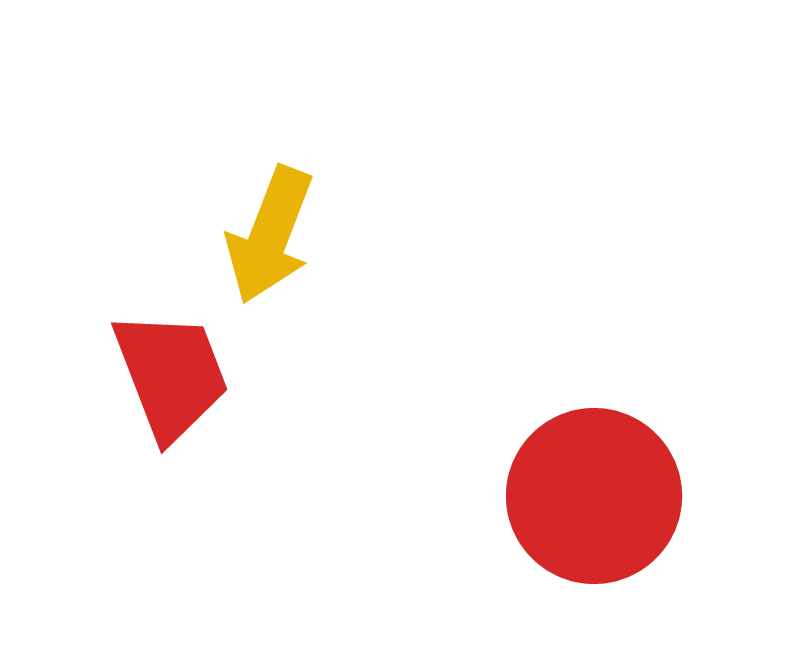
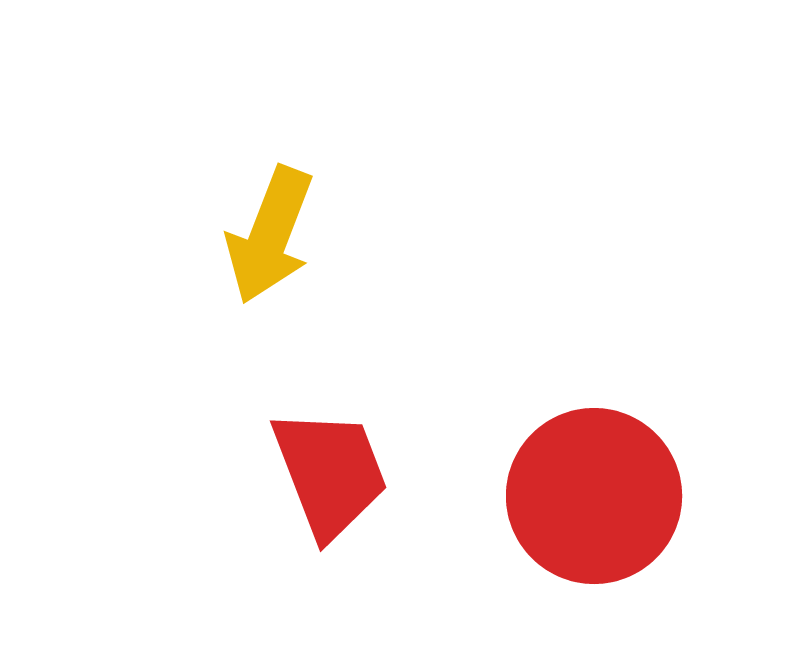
red trapezoid: moved 159 px right, 98 px down
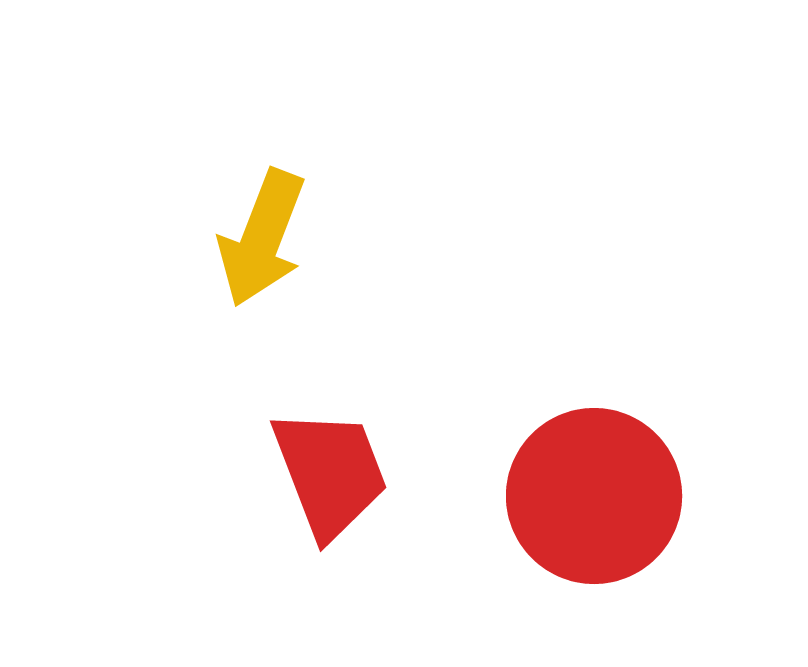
yellow arrow: moved 8 px left, 3 px down
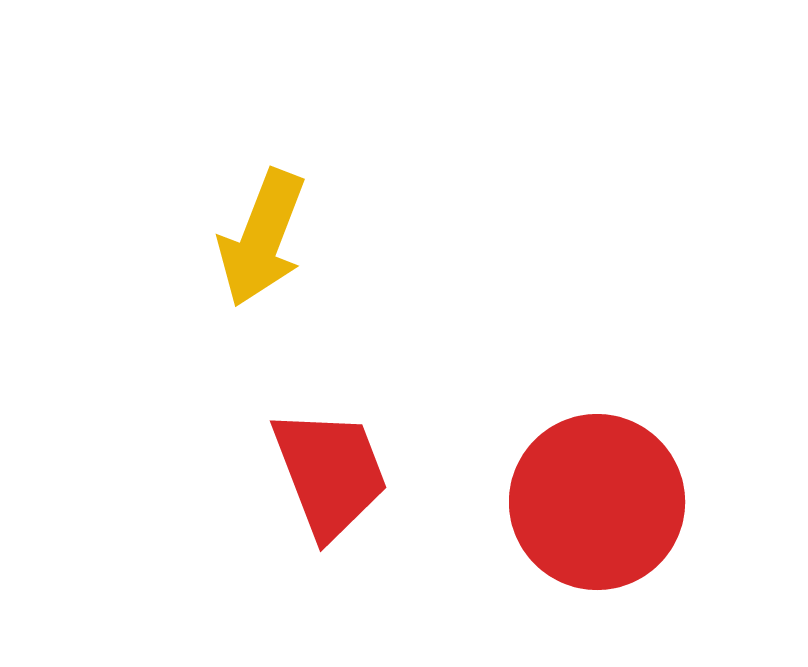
red circle: moved 3 px right, 6 px down
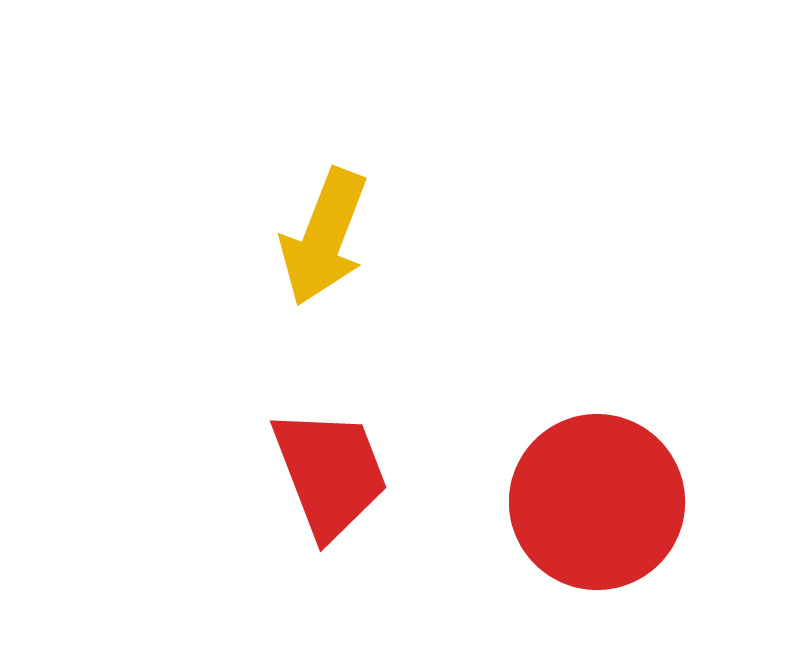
yellow arrow: moved 62 px right, 1 px up
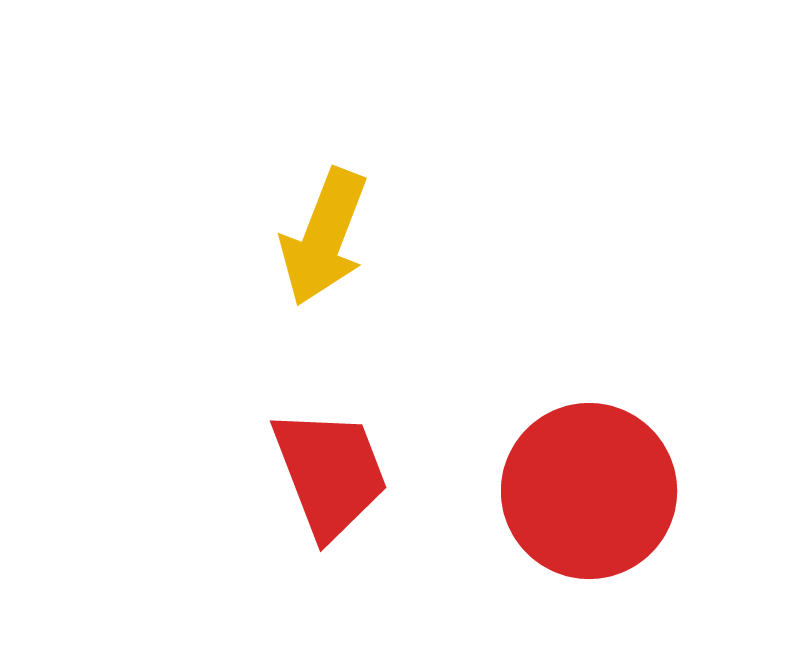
red circle: moved 8 px left, 11 px up
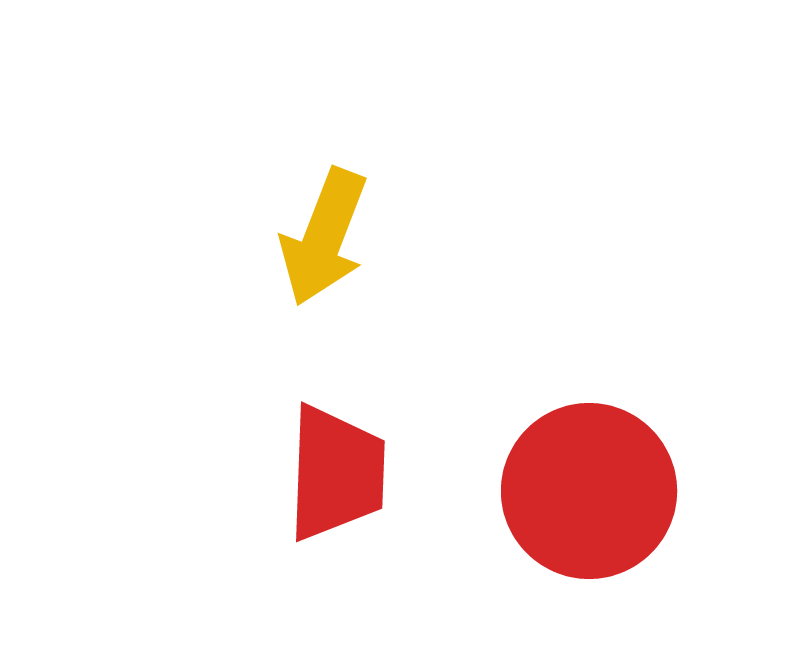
red trapezoid: moved 6 px right; rotated 23 degrees clockwise
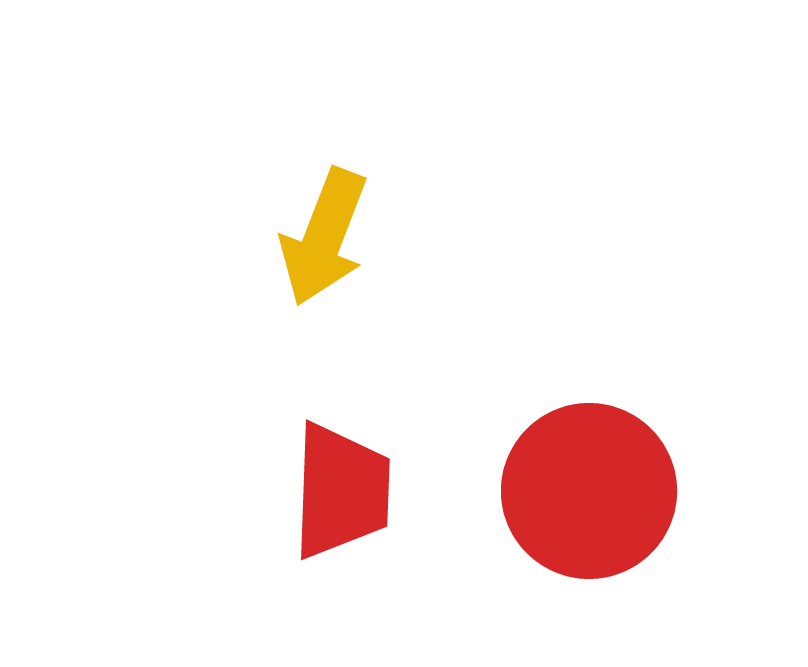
red trapezoid: moved 5 px right, 18 px down
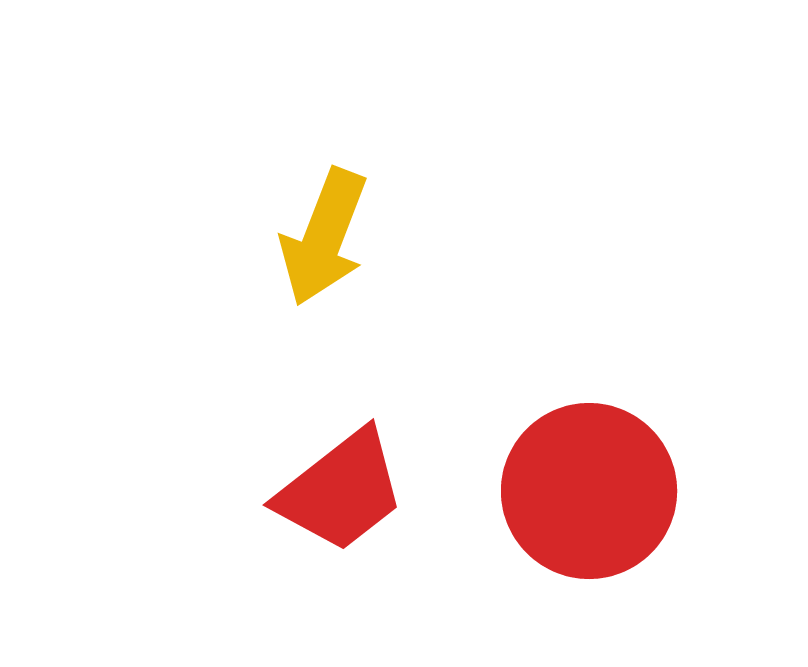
red trapezoid: rotated 50 degrees clockwise
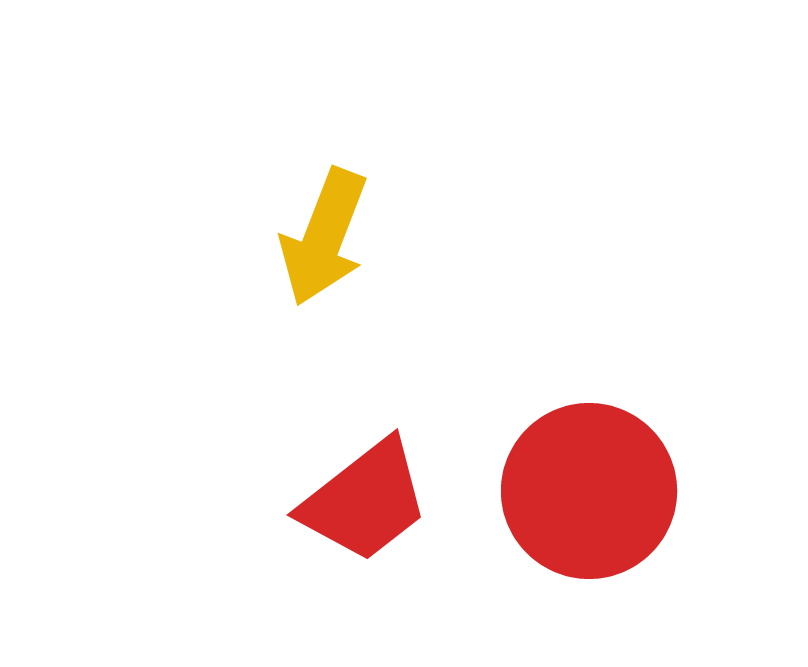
red trapezoid: moved 24 px right, 10 px down
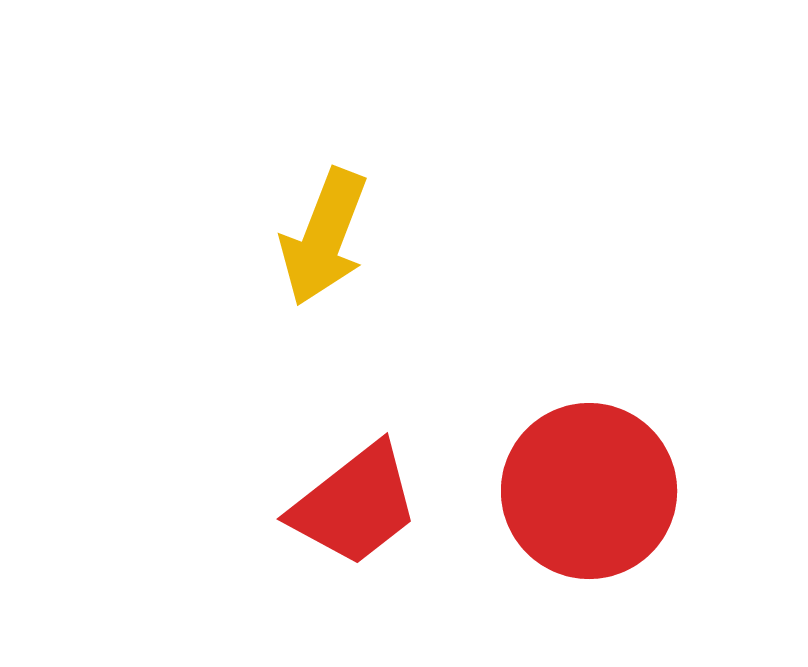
red trapezoid: moved 10 px left, 4 px down
